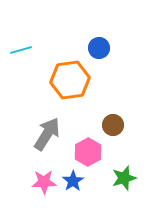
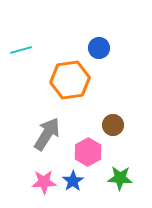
green star: moved 4 px left; rotated 20 degrees clockwise
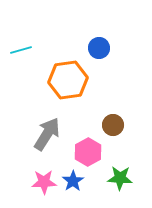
orange hexagon: moved 2 px left
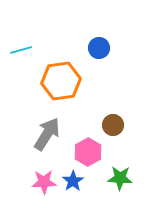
orange hexagon: moved 7 px left, 1 px down
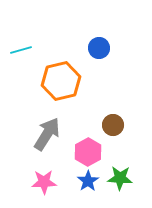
orange hexagon: rotated 6 degrees counterclockwise
blue star: moved 15 px right
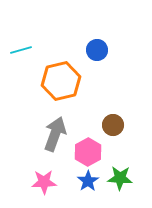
blue circle: moved 2 px left, 2 px down
gray arrow: moved 8 px right; rotated 12 degrees counterclockwise
